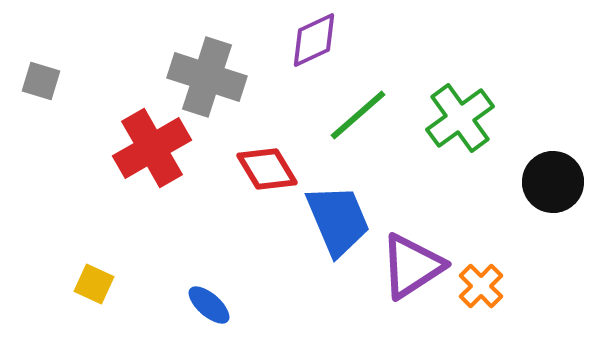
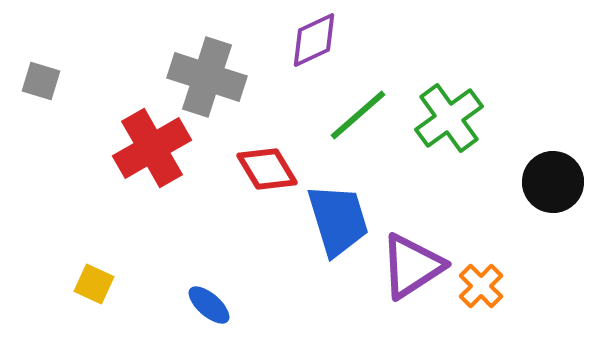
green cross: moved 11 px left
blue trapezoid: rotated 6 degrees clockwise
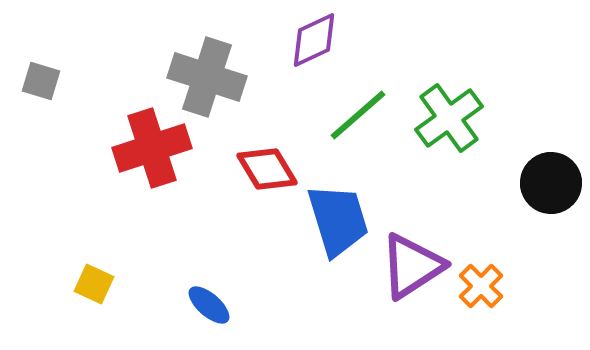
red cross: rotated 12 degrees clockwise
black circle: moved 2 px left, 1 px down
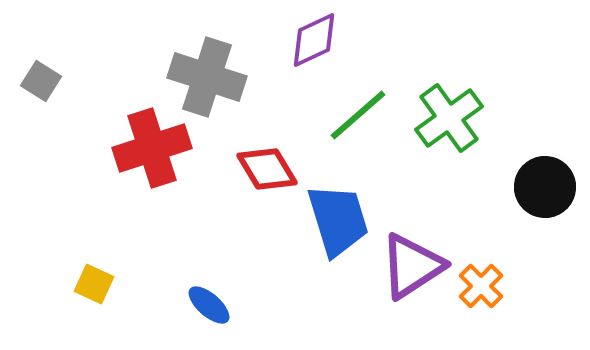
gray square: rotated 15 degrees clockwise
black circle: moved 6 px left, 4 px down
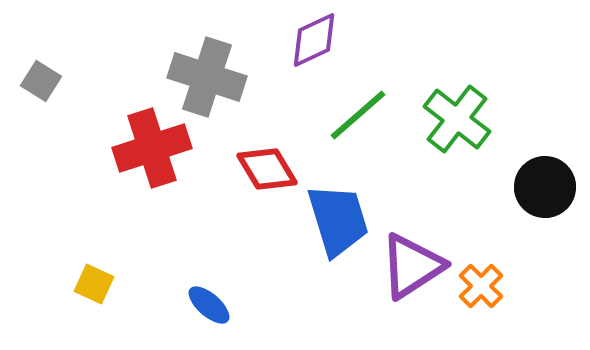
green cross: moved 8 px right, 1 px down; rotated 16 degrees counterclockwise
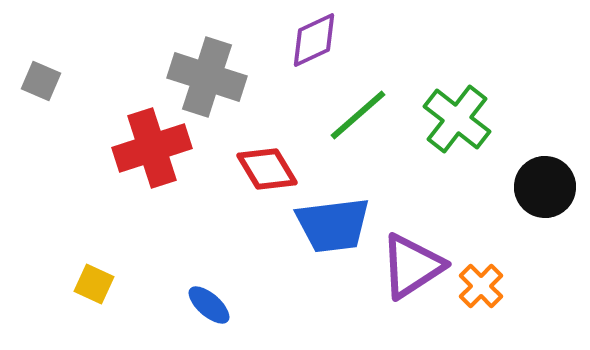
gray square: rotated 9 degrees counterclockwise
blue trapezoid: moved 5 px left, 5 px down; rotated 100 degrees clockwise
